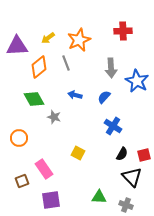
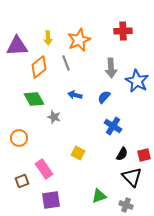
yellow arrow: rotated 56 degrees counterclockwise
green triangle: moved 1 px up; rotated 21 degrees counterclockwise
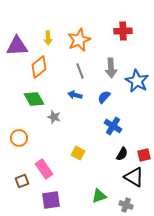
gray line: moved 14 px right, 8 px down
black triangle: moved 2 px right; rotated 15 degrees counterclockwise
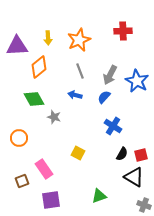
gray arrow: moved 1 px left, 7 px down; rotated 30 degrees clockwise
red square: moved 3 px left
gray cross: moved 18 px right
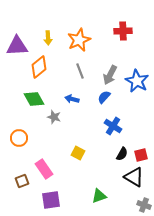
blue arrow: moved 3 px left, 4 px down
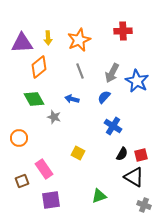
purple triangle: moved 5 px right, 3 px up
gray arrow: moved 2 px right, 2 px up
